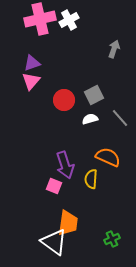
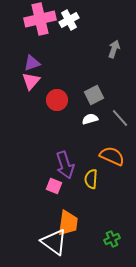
red circle: moved 7 px left
orange semicircle: moved 4 px right, 1 px up
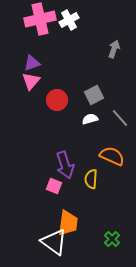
green cross: rotated 21 degrees counterclockwise
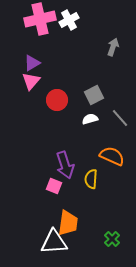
gray arrow: moved 1 px left, 2 px up
purple triangle: rotated 12 degrees counterclockwise
white triangle: rotated 40 degrees counterclockwise
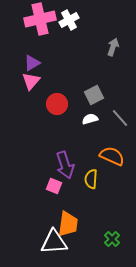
red circle: moved 4 px down
orange trapezoid: moved 1 px down
